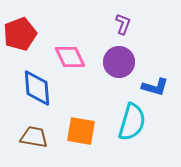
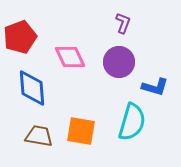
purple L-shape: moved 1 px up
red pentagon: moved 3 px down
blue diamond: moved 5 px left
brown trapezoid: moved 5 px right, 1 px up
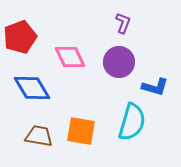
blue diamond: rotated 27 degrees counterclockwise
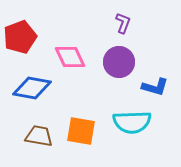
blue diamond: rotated 48 degrees counterclockwise
cyan semicircle: rotated 72 degrees clockwise
